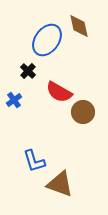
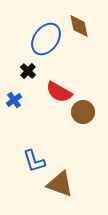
blue ellipse: moved 1 px left, 1 px up
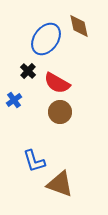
red semicircle: moved 2 px left, 9 px up
brown circle: moved 23 px left
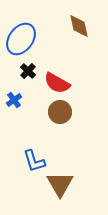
blue ellipse: moved 25 px left
brown triangle: rotated 40 degrees clockwise
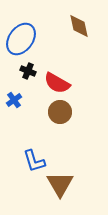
black cross: rotated 21 degrees counterclockwise
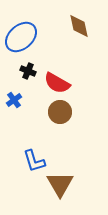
blue ellipse: moved 2 px up; rotated 12 degrees clockwise
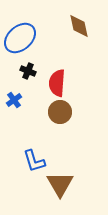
blue ellipse: moved 1 px left, 1 px down
red semicircle: rotated 64 degrees clockwise
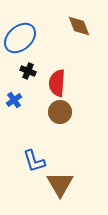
brown diamond: rotated 10 degrees counterclockwise
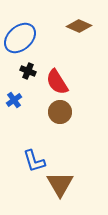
brown diamond: rotated 45 degrees counterclockwise
red semicircle: moved 1 px up; rotated 36 degrees counterclockwise
